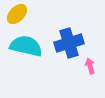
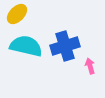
blue cross: moved 4 px left, 3 px down
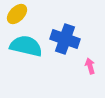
blue cross: moved 7 px up; rotated 36 degrees clockwise
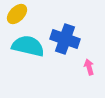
cyan semicircle: moved 2 px right
pink arrow: moved 1 px left, 1 px down
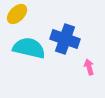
cyan semicircle: moved 1 px right, 2 px down
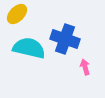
pink arrow: moved 4 px left
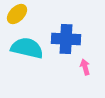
blue cross: moved 1 px right; rotated 16 degrees counterclockwise
cyan semicircle: moved 2 px left
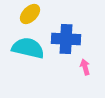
yellow ellipse: moved 13 px right
cyan semicircle: moved 1 px right
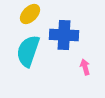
blue cross: moved 2 px left, 4 px up
cyan semicircle: moved 3 px down; rotated 84 degrees counterclockwise
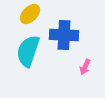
pink arrow: rotated 140 degrees counterclockwise
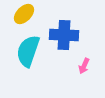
yellow ellipse: moved 6 px left
pink arrow: moved 1 px left, 1 px up
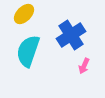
blue cross: moved 7 px right; rotated 36 degrees counterclockwise
